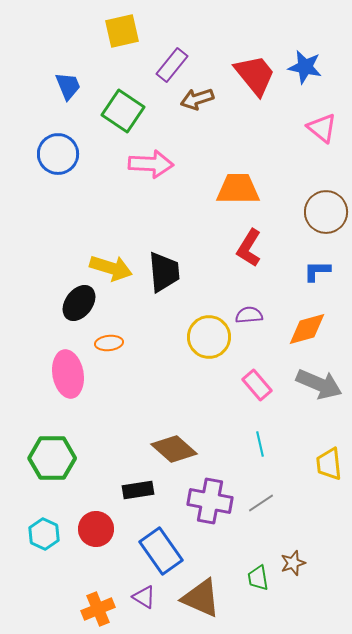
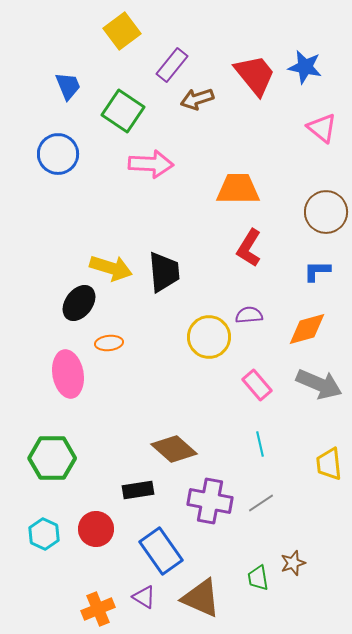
yellow square: rotated 24 degrees counterclockwise
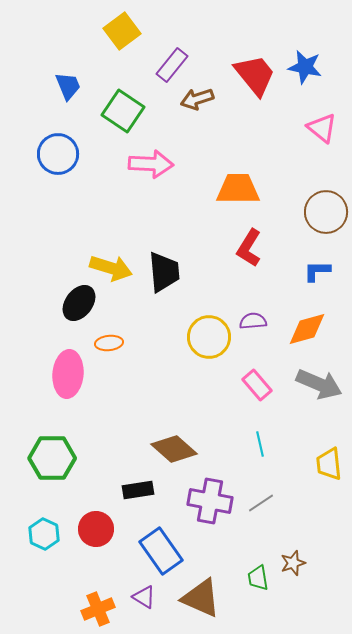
purple semicircle: moved 4 px right, 6 px down
pink ellipse: rotated 15 degrees clockwise
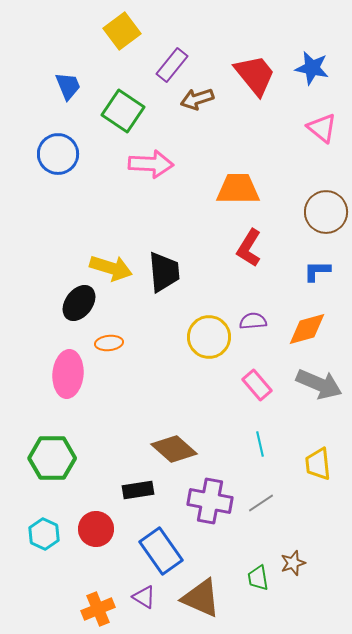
blue star: moved 7 px right, 1 px down
yellow trapezoid: moved 11 px left
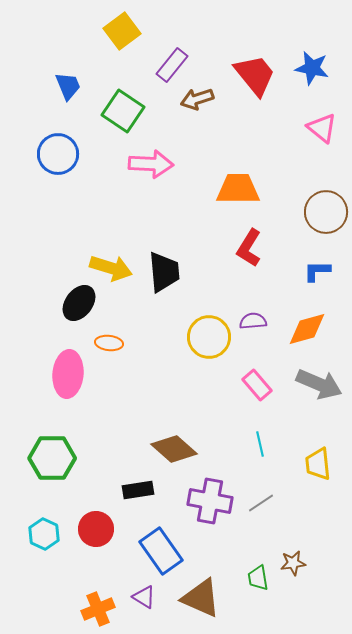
orange ellipse: rotated 12 degrees clockwise
brown star: rotated 10 degrees clockwise
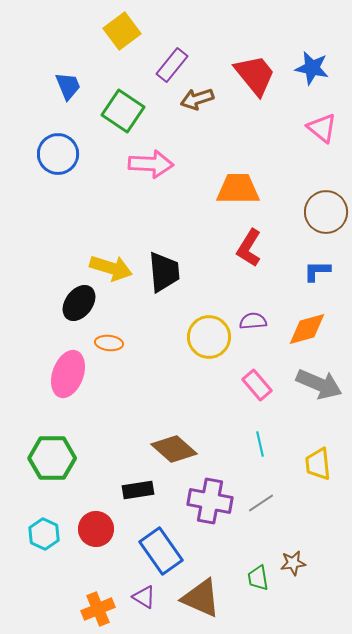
pink ellipse: rotated 15 degrees clockwise
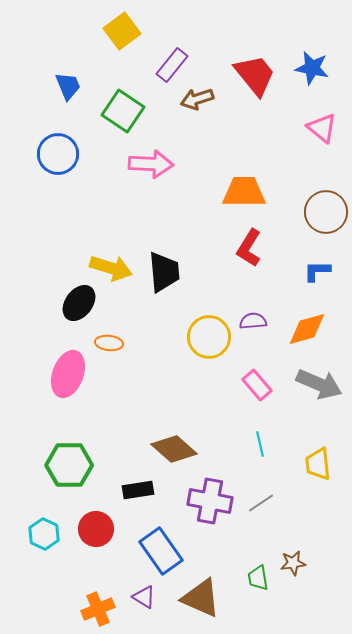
orange trapezoid: moved 6 px right, 3 px down
green hexagon: moved 17 px right, 7 px down
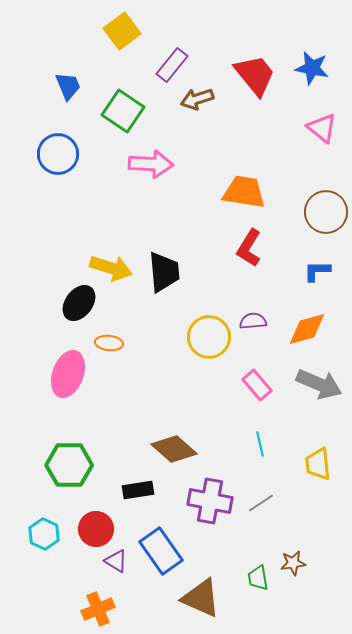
orange trapezoid: rotated 9 degrees clockwise
purple triangle: moved 28 px left, 36 px up
